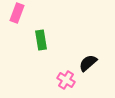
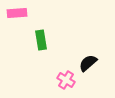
pink rectangle: rotated 66 degrees clockwise
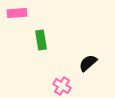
pink cross: moved 4 px left, 6 px down
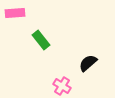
pink rectangle: moved 2 px left
green rectangle: rotated 30 degrees counterclockwise
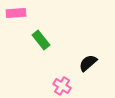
pink rectangle: moved 1 px right
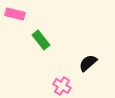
pink rectangle: moved 1 px left, 1 px down; rotated 18 degrees clockwise
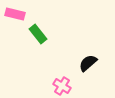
green rectangle: moved 3 px left, 6 px up
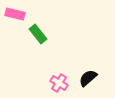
black semicircle: moved 15 px down
pink cross: moved 3 px left, 3 px up
